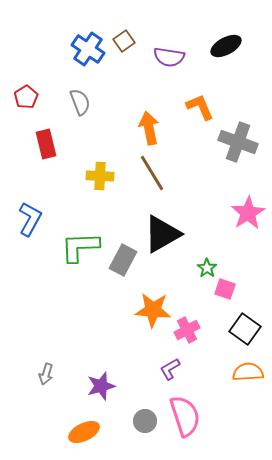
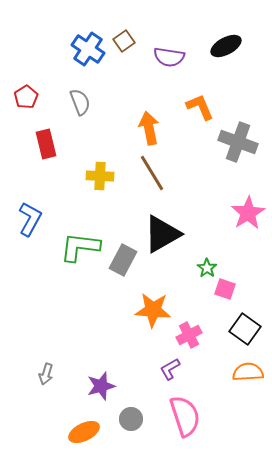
green L-shape: rotated 9 degrees clockwise
pink cross: moved 2 px right, 5 px down
gray circle: moved 14 px left, 2 px up
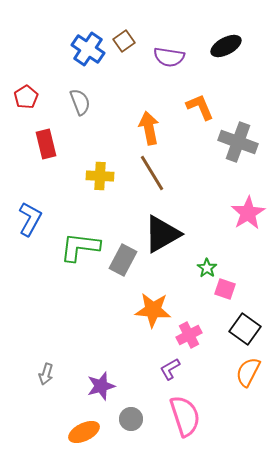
orange semicircle: rotated 60 degrees counterclockwise
